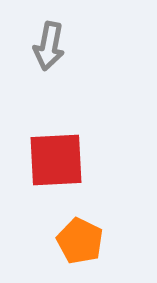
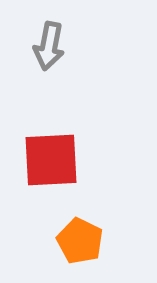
red square: moved 5 px left
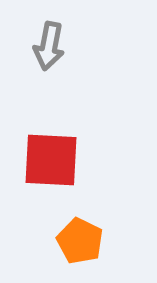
red square: rotated 6 degrees clockwise
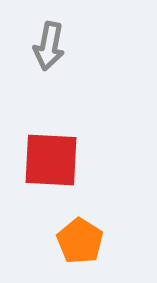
orange pentagon: rotated 6 degrees clockwise
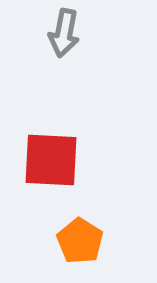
gray arrow: moved 15 px right, 13 px up
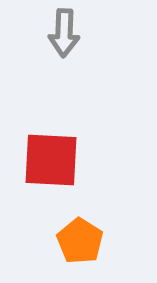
gray arrow: rotated 9 degrees counterclockwise
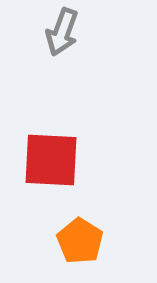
gray arrow: moved 2 px left, 1 px up; rotated 18 degrees clockwise
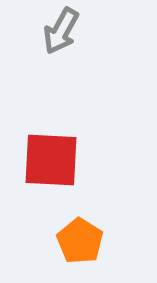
gray arrow: moved 1 px left, 1 px up; rotated 9 degrees clockwise
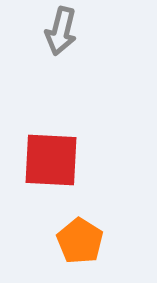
gray arrow: rotated 15 degrees counterclockwise
